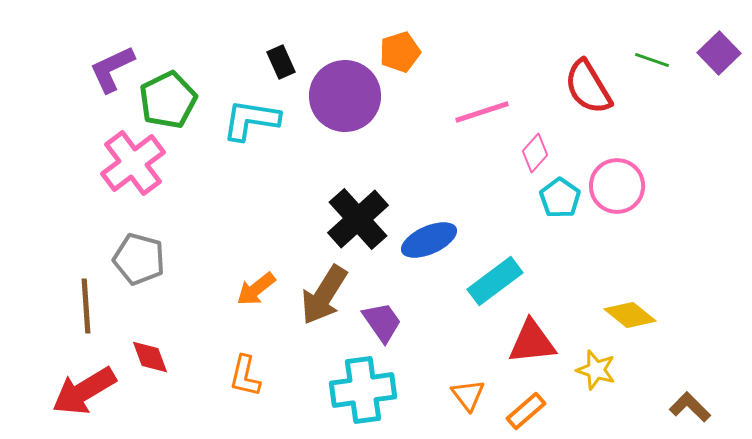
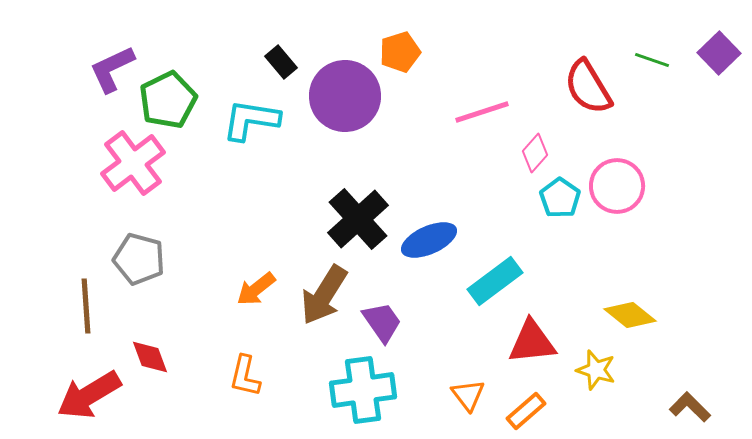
black rectangle: rotated 16 degrees counterclockwise
red arrow: moved 5 px right, 4 px down
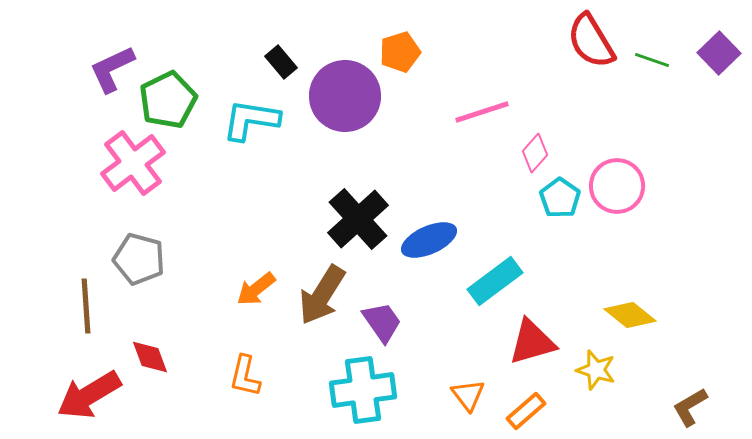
red semicircle: moved 3 px right, 46 px up
brown arrow: moved 2 px left
red triangle: rotated 10 degrees counterclockwise
brown L-shape: rotated 75 degrees counterclockwise
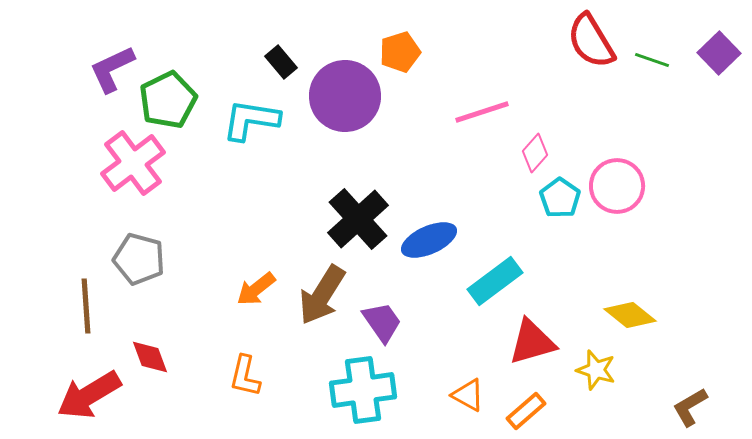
orange triangle: rotated 24 degrees counterclockwise
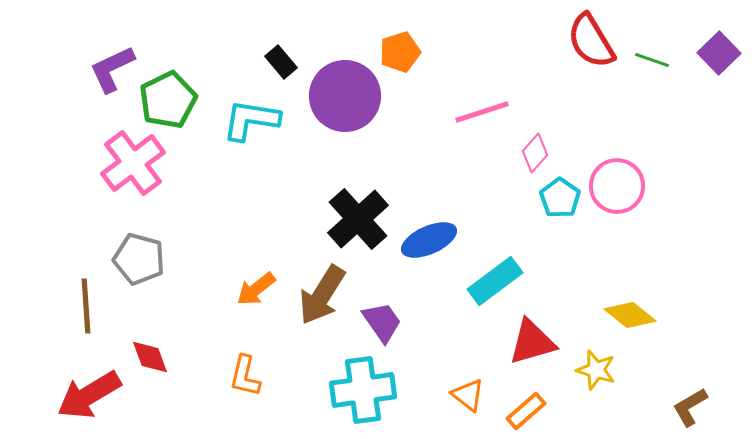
orange triangle: rotated 9 degrees clockwise
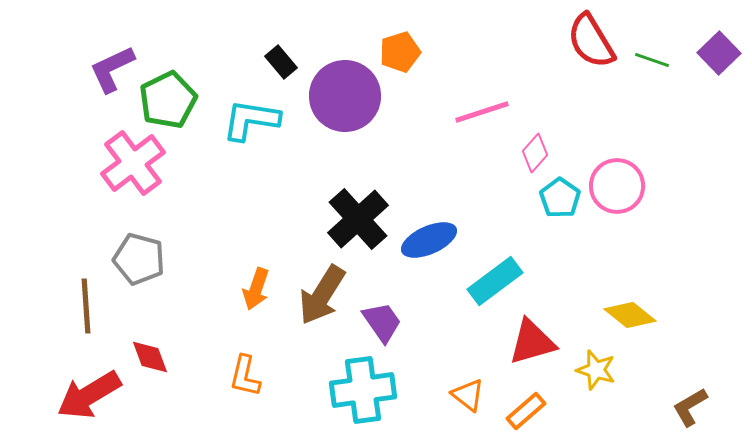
orange arrow: rotated 33 degrees counterclockwise
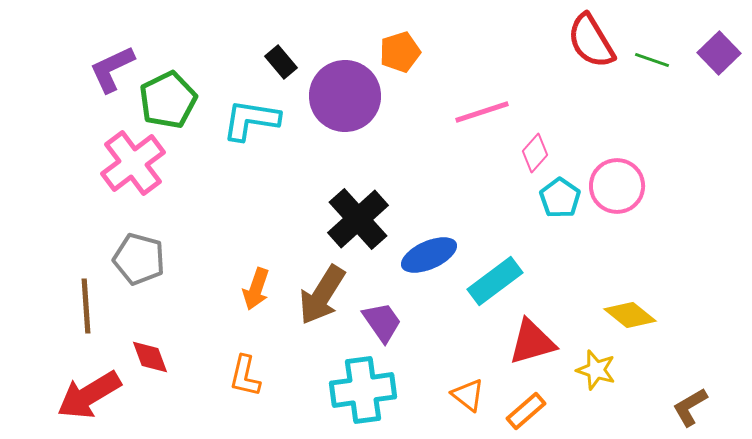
blue ellipse: moved 15 px down
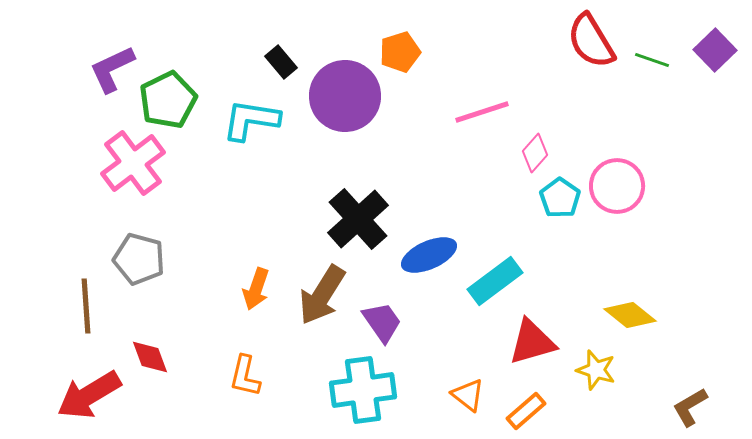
purple square: moved 4 px left, 3 px up
